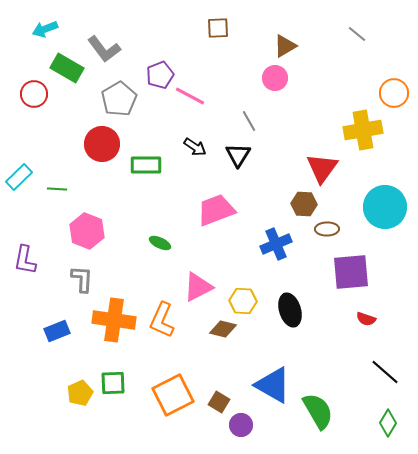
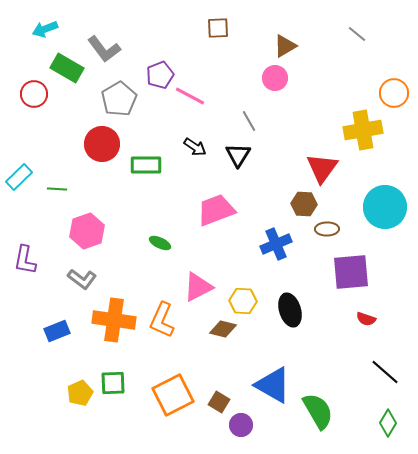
pink hexagon at (87, 231): rotated 20 degrees clockwise
gray L-shape at (82, 279): rotated 124 degrees clockwise
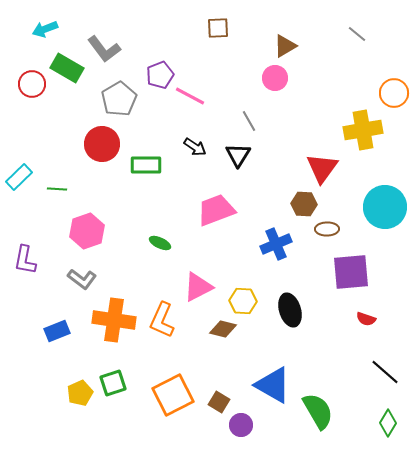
red circle at (34, 94): moved 2 px left, 10 px up
green square at (113, 383): rotated 16 degrees counterclockwise
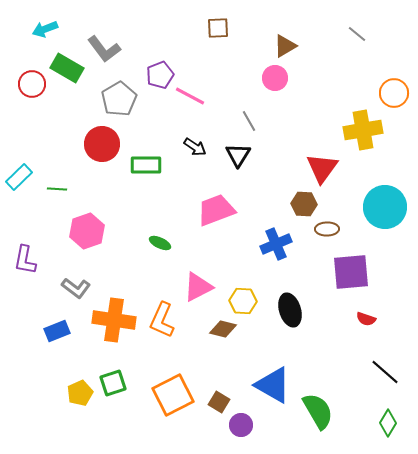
gray L-shape at (82, 279): moved 6 px left, 9 px down
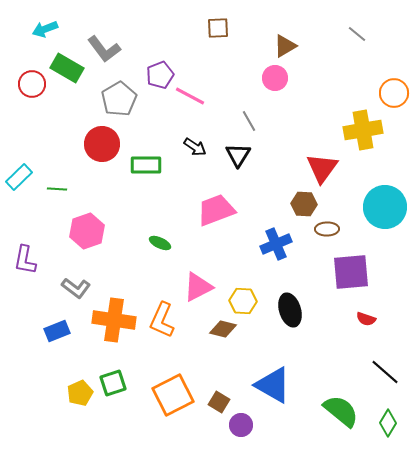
green semicircle at (318, 411): moved 23 px right; rotated 21 degrees counterclockwise
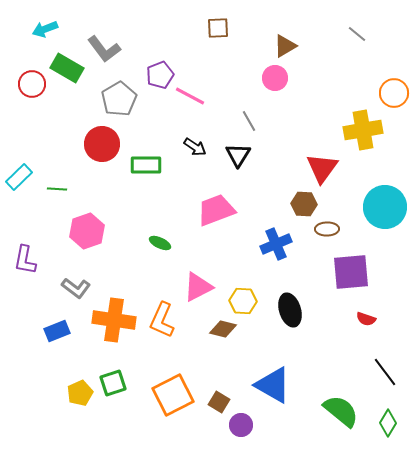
black line at (385, 372): rotated 12 degrees clockwise
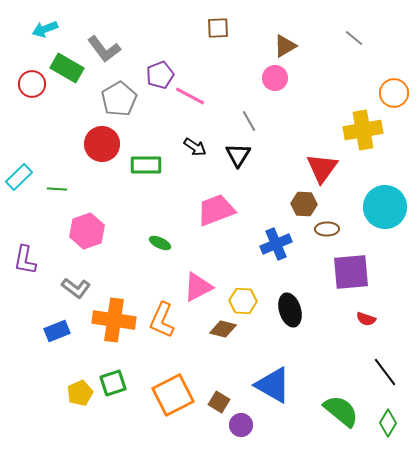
gray line at (357, 34): moved 3 px left, 4 px down
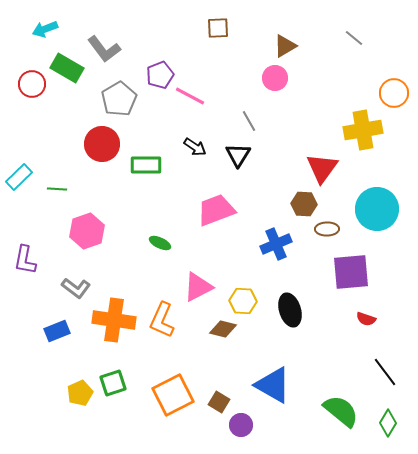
cyan circle at (385, 207): moved 8 px left, 2 px down
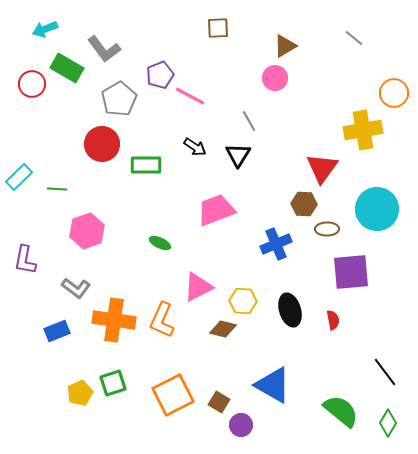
red semicircle at (366, 319): moved 33 px left, 1 px down; rotated 120 degrees counterclockwise
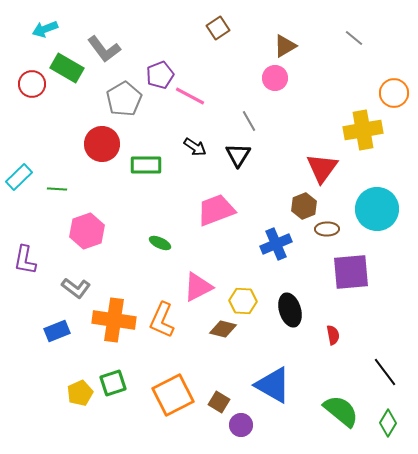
brown square at (218, 28): rotated 30 degrees counterclockwise
gray pentagon at (119, 99): moved 5 px right
brown hexagon at (304, 204): moved 2 px down; rotated 25 degrees counterclockwise
red semicircle at (333, 320): moved 15 px down
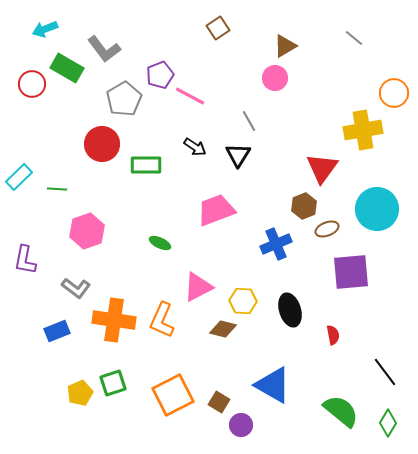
brown ellipse at (327, 229): rotated 20 degrees counterclockwise
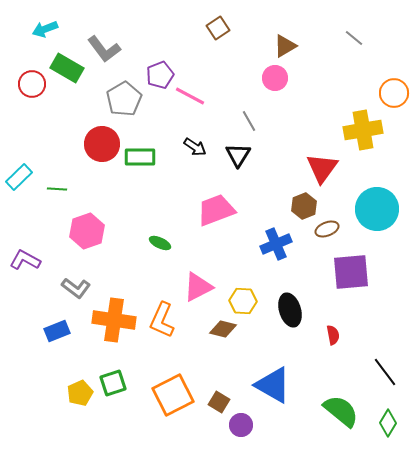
green rectangle at (146, 165): moved 6 px left, 8 px up
purple L-shape at (25, 260): rotated 108 degrees clockwise
